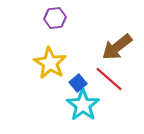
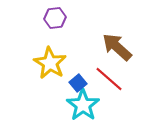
brown arrow: rotated 80 degrees clockwise
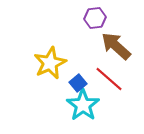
purple hexagon: moved 40 px right
brown arrow: moved 1 px left, 1 px up
yellow star: rotated 16 degrees clockwise
